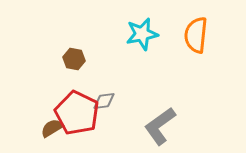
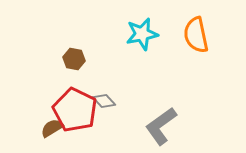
orange semicircle: rotated 18 degrees counterclockwise
gray diamond: rotated 55 degrees clockwise
red pentagon: moved 2 px left, 3 px up
gray L-shape: moved 1 px right
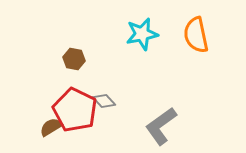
brown semicircle: moved 1 px left, 1 px up
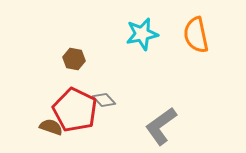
gray diamond: moved 1 px up
brown semicircle: rotated 50 degrees clockwise
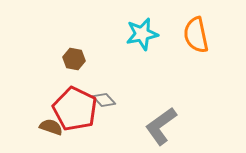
red pentagon: moved 1 px up
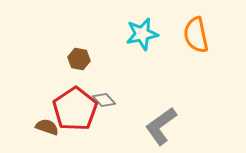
brown hexagon: moved 5 px right
red pentagon: rotated 12 degrees clockwise
brown semicircle: moved 4 px left
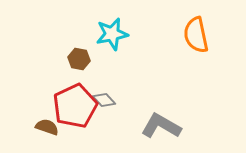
cyan star: moved 30 px left
red pentagon: moved 3 px up; rotated 9 degrees clockwise
gray L-shape: rotated 66 degrees clockwise
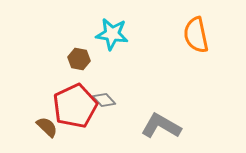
cyan star: rotated 20 degrees clockwise
brown semicircle: rotated 25 degrees clockwise
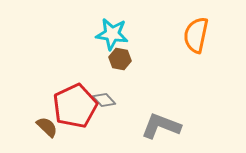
orange semicircle: rotated 24 degrees clockwise
brown hexagon: moved 41 px right
gray L-shape: rotated 9 degrees counterclockwise
